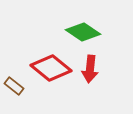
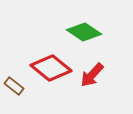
green diamond: moved 1 px right
red arrow: moved 2 px right, 6 px down; rotated 36 degrees clockwise
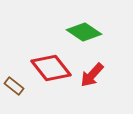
red diamond: rotated 12 degrees clockwise
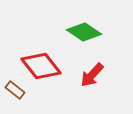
red diamond: moved 10 px left, 2 px up
brown rectangle: moved 1 px right, 4 px down
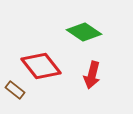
red arrow: rotated 28 degrees counterclockwise
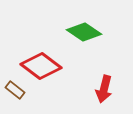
red diamond: rotated 15 degrees counterclockwise
red arrow: moved 12 px right, 14 px down
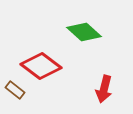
green diamond: rotated 8 degrees clockwise
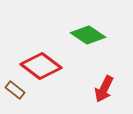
green diamond: moved 4 px right, 3 px down; rotated 8 degrees counterclockwise
red arrow: rotated 12 degrees clockwise
